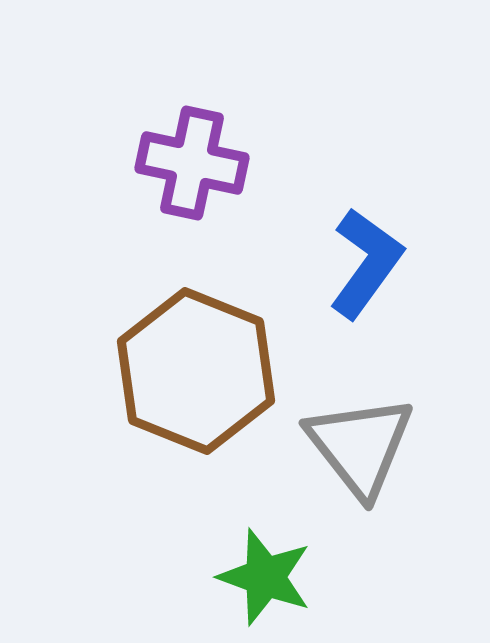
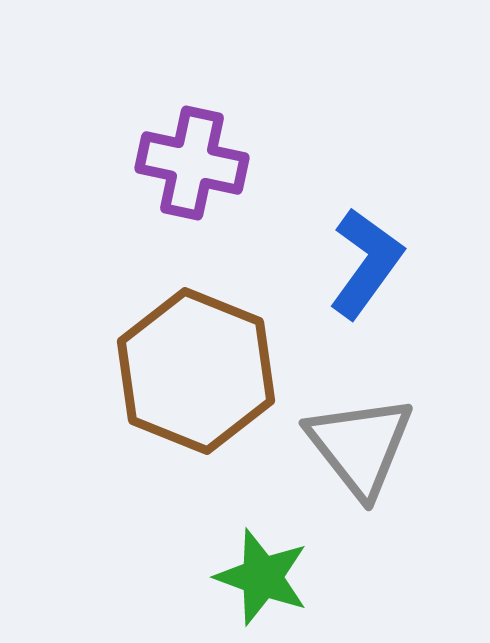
green star: moved 3 px left
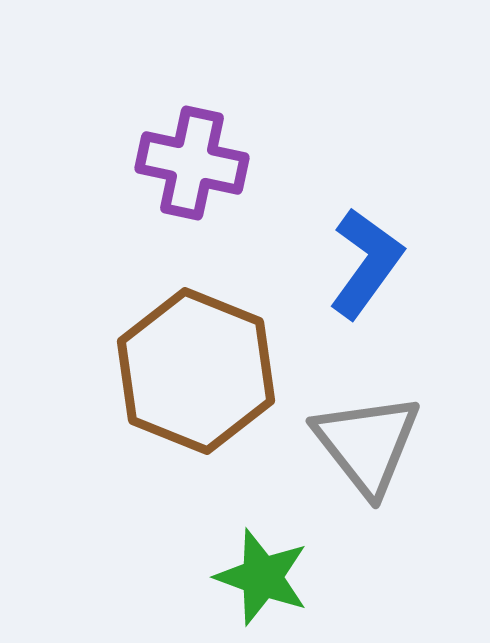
gray triangle: moved 7 px right, 2 px up
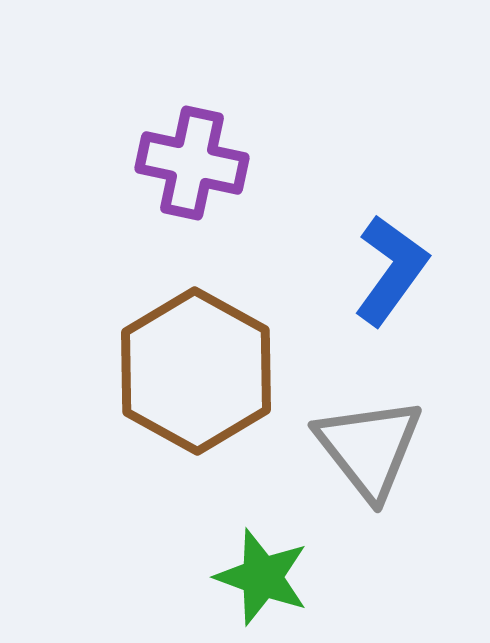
blue L-shape: moved 25 px right, 7 px down
brown hexagon: rotated 7 degrees clockwise
gray triangle: moved 2 px right, 4 px down
